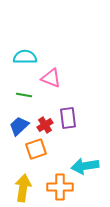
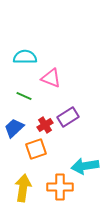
green line: moved 1 px down; rotated 14 degrees clockwise
purple rectangle: moved 1 px up; rotated 65 degrees clockwise
blue trapezoid: moved 5 px left, 2 px down
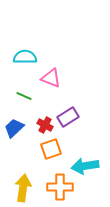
red cross: rotated 28 degrees counterclockwise
orange square: moved 15 px right
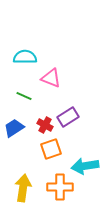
blue trapezoid: rotated 10 degrees clockwise
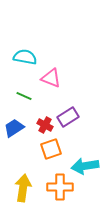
cyan semicircle: rotated 10 degrees clockwise
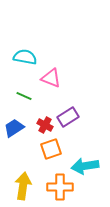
yellow arrow: moved 2 px up
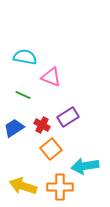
pink triangle: moved 1 px up
green line: moved 1 px left, 1 px up
red cross: moved 3 px left
orange square: rotated 20 degrees counterclockwise
yellow arrow: rotated 80 degrees counterclockwise
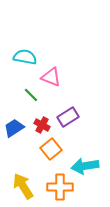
green line: moved 8 px right; rotated 21 degrees clockwise
yellow arrow: rotated 40 degrees clockwise
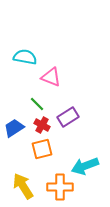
green line: moved 6 px right, 9 px down
orange square: moved 9 px left; rotated 25 degrees clockwise
cyan arrow: rotated 12 degrees counterclockwise
